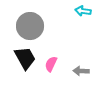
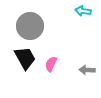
gray arrow: moved 6 px right, 1 px up
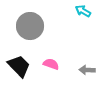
cyan arrow: rotated 21 degrees clockwise
black trapezoid: moved 6 px left, 8 px down; rotated 15 degrees counterclockwise
pink semicircle: rotated 84 degrees clockwise
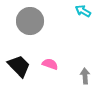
gray circle: moved 5 px up
pink semicircle: moved 1 px left
gray arrow: moved 2 px left, 6 px down; rotated 84 degrees clockwise
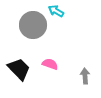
cyan arrow: moved 27 px left
gray circle: moved 3 px right, 4 px down
black trapezoid: moved 3 px down
